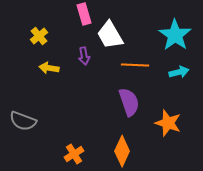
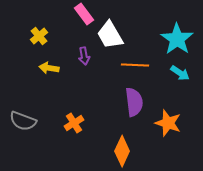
pink rectangle: rotated 20 degrees counterclockwise
cyan star: moved 2 px right, 4 px down
cyan arrow: moved 1 px right, 1 px down; rotated 48 degrees clockwise
purple semicircle: moved 5 px right; rotated 12 degrees clockwise
orange cross: moved 31 px up
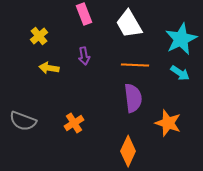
pink rectangle: rotated 15 degrees clockwise
white trapezoid: moved 19 px right, 11 px up
cyan star: moved 4 px right; rotated 12 degrees clockwise
purple semicircle: moved 1 px left, 4 px up
orange diamond: moved 6 px right
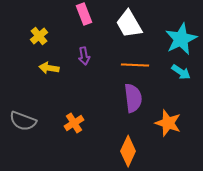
cyan arrow: moved 1 px right, 1 px up
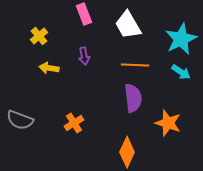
white trapezoid: moved 1 px left, 1 px down
gray semicircle: moved 3 px left, 1 px up
orange diamond: moved 1 px left, 1 px down
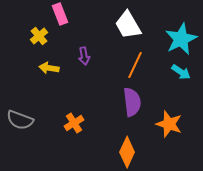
pink rectangle: moved 24 px left
orange line: rotated 68 degrees counterclockwise
purple semicircle: moved 1 px left, 4 px down
orange star: moved 1 px right, 1 px down
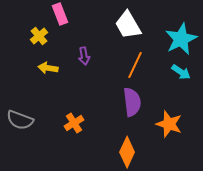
yellow arrow: moved 1 px left
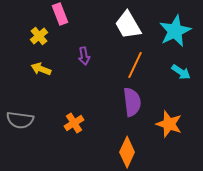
cyan star: moved 6 px left, 8 px up
yellow arrow: moved 7 px left, 1 px down; rotated 12 degrees clockwise
gray semicircle: rotated 12 degrees counterclockwise
